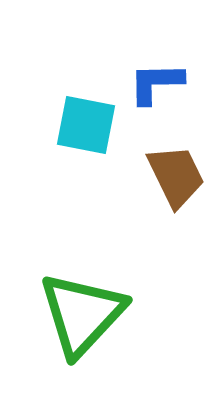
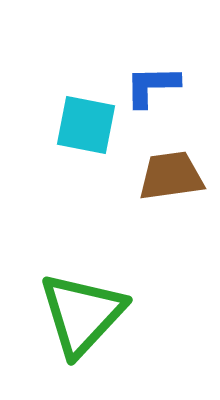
blue L-shape: moved 4 px left, 3 px down
brown trapezoid: moved 5 px left; rotated 72 degrees counterclockwise
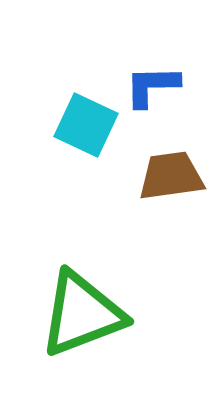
cyan square: rotated 14 degrees clockwise
green triangle: rotated 26 degrees clockwise
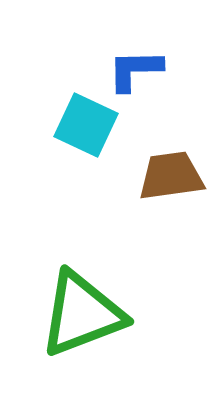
blue L-shape: moved 17 px left, 16 px up
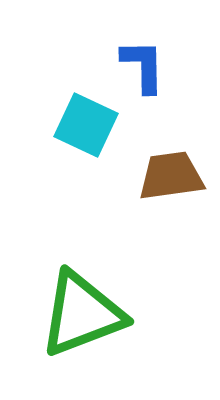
blue L-shape: moved 8 px right, 4 px up; rotated 90 degrees clockwise
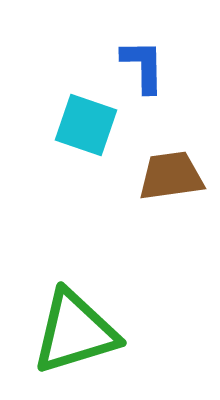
cyan square: rotated 6 degrees counterclockwise
green triangle: moved 7 px left, 18 px down; rotated 4 degrees clockwise
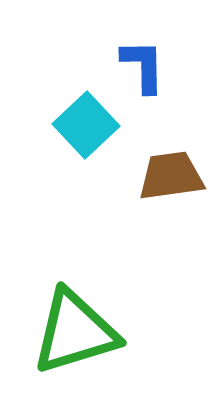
cyan square: rotated 28 degrees clockwise
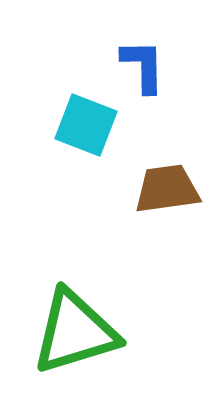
cyan square: rotated 26 degrees counterclockwise
brown trapezoid: moved 4 px left, 13 px down
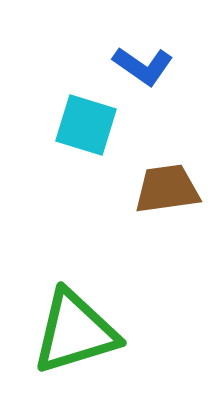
blue L-shape: rotated 126 degrees clockwise
cyan square: rotated 4 degrees counterclockwise
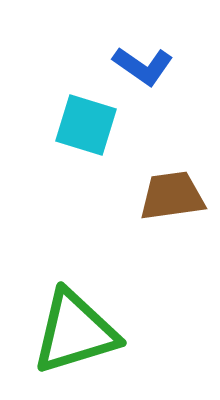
brown trapezoid: moved 5 px right, 7 px down
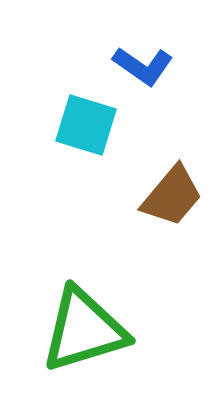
brown trapezoid: rotated 138 degrees clockwise
green triangle: moved 9 px right, 2 px up
